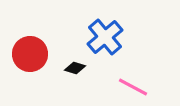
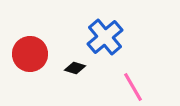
pink line: rotated 32 degrees clockwise
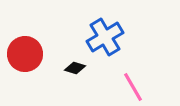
blue cross: rotated 9 degrees clockwise
red circle: moved 5 px left
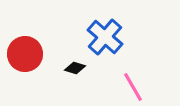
blue cross: rotated 18 degrees counterclockwise
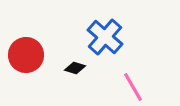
red circle: moved 1 px right, 1 px down
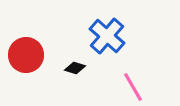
blue cross: moved 2 px right, 1 px up
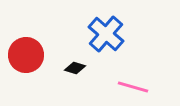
blue cross: moved 1 px left, 2 px up
pink line: rotated 44 degrees counterclockwise
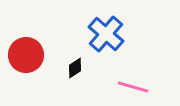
black diamond: rotated 50 degrees counterclockwise
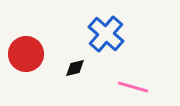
red circle: moved 1 px up
black diamond: rotated 20 degrees clockwise
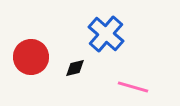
red circle: moved 5 px right, 3 px down
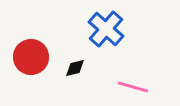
blue cross: moved 5 px up
